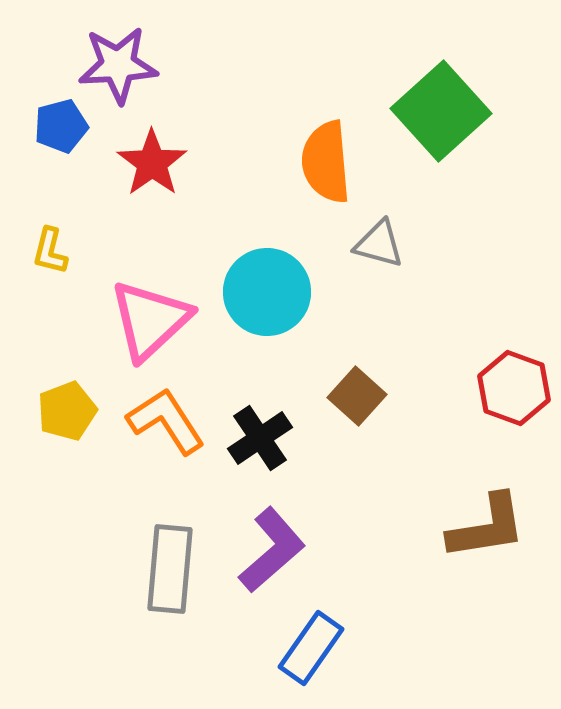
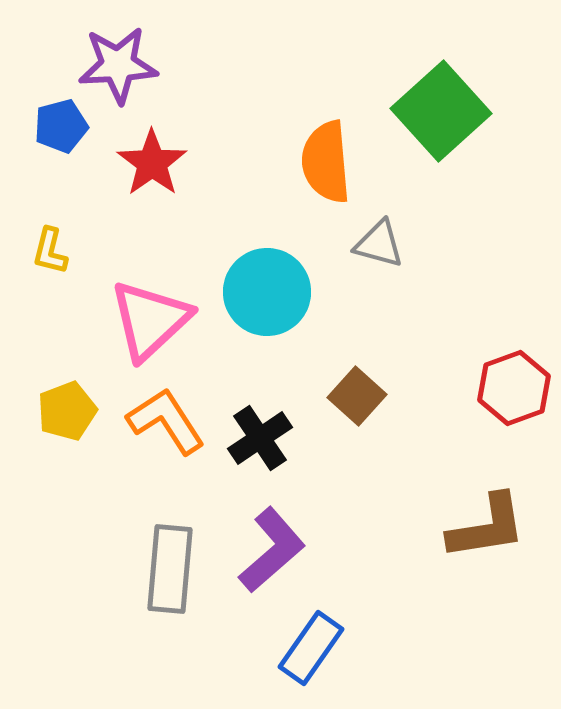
red hexagon: rotated 20 degrees clockwise
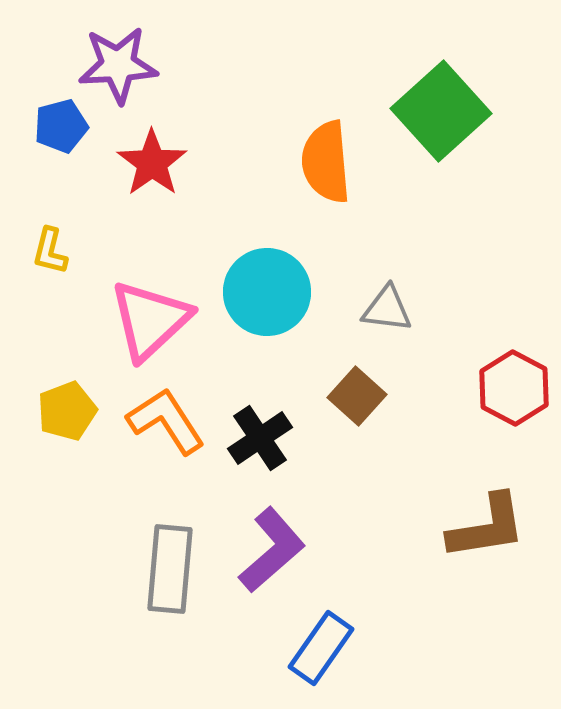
gray triangle: moved 8 px right, 65 px down; rotated 8 degrees counterclockwise
red hexagon: rotated 12 degrees counterclockwise
blue rectangle: moved 10 px right
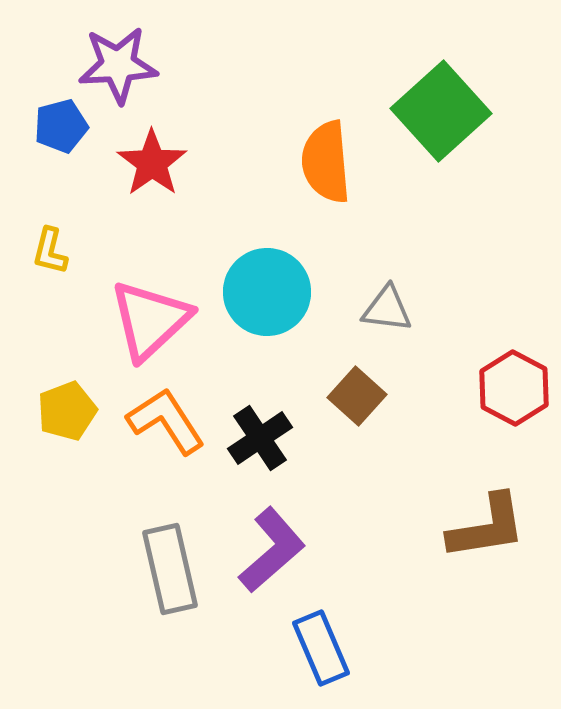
gray rectangle: rotated 18 degrees counterclockwise
blue rectangle: rotated 58 degrees counterclockwise
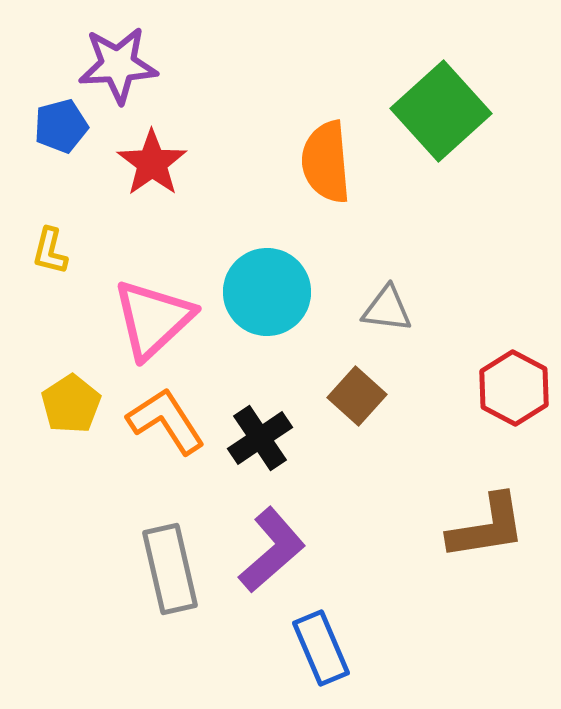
pink triangle: moved 3 px right, 1 px up
yellow pentagon: moved 4 px right, 7 px up; rotated 12 degrees counterclockwise
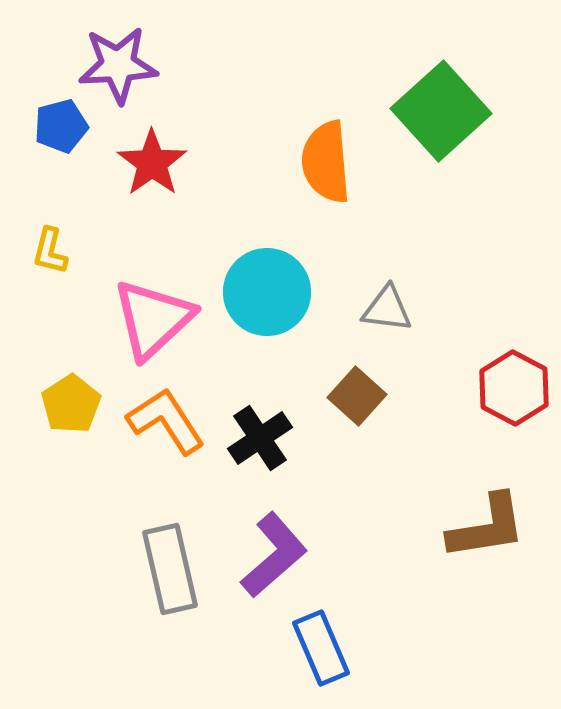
purple L-shape: moved 2 px right, 5 px down
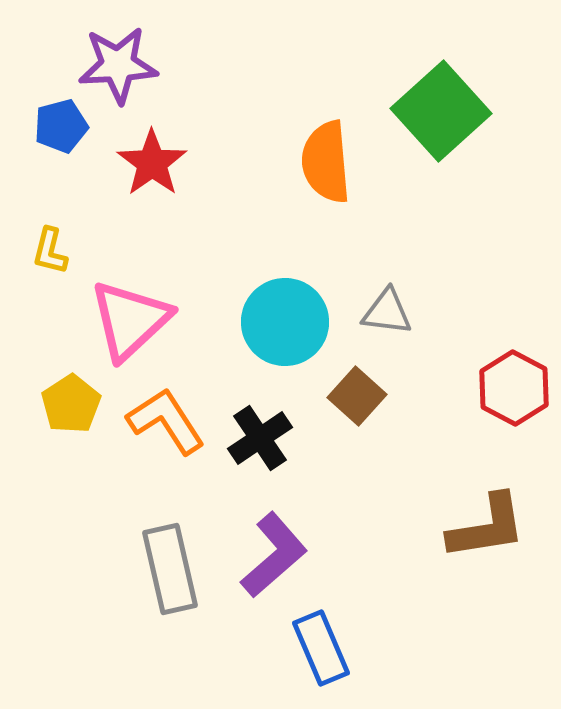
cyan circle: moved 18 px right, 30 px down
gray triangle: moved 3 px down
pink triangle: moved 23 px left, 1 px down
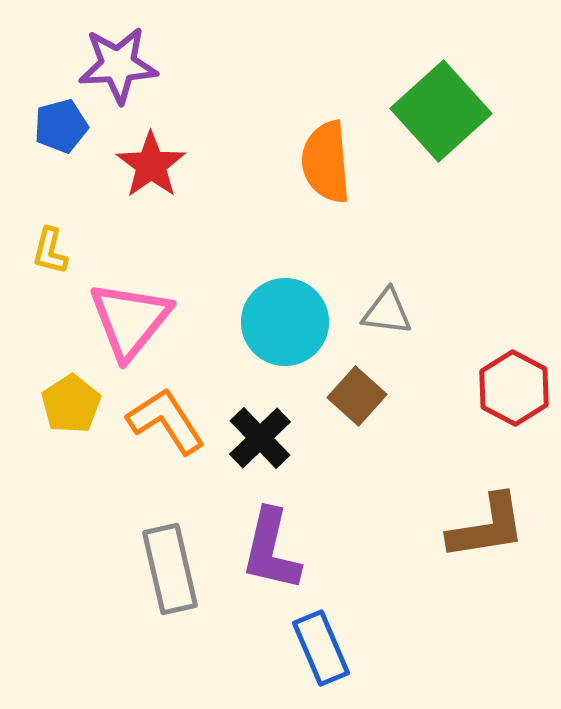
red star: moved 1 px left, 2 px down
pink triangle: rotated 8 degrees counterclockwise
black cross: rotated 10 degrees counterclockwise
purple L-shape: moved 3 px left, 5 px up; rotated 144 degrees clockwise
